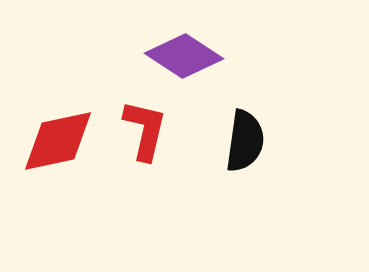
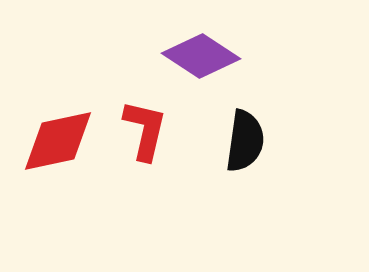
purple diamond: moved 17 px right
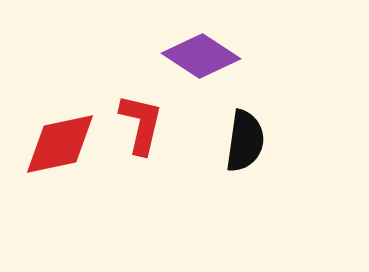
red L-shape: moved 4 px left, 6 px up
red diamond: moved 2 px right, 3 px down
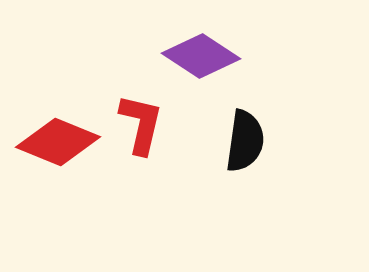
red diamond: moved 2 px left, 2 px up; rotated 34 degrees clockwise
